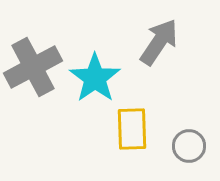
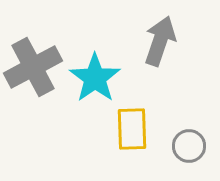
gray arrow: moved 1 px right, 1 px up; rotated 15 degrees counterclockwise
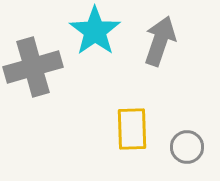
gray cross: rotated 12 degrees clockwise
cyan star: moved 47 px up
gray circle: moved 2 px left, 1 px down
